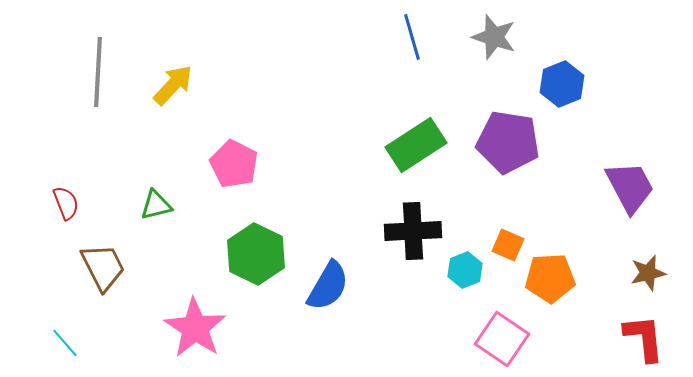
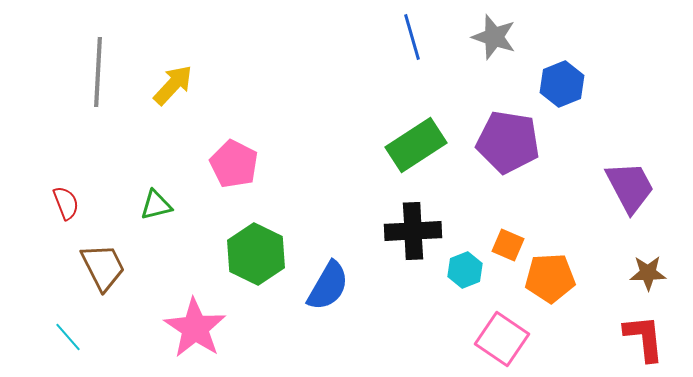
brown star: rotated 12 degrees clockwise
cyan line: moved 3 px right, 6 px up
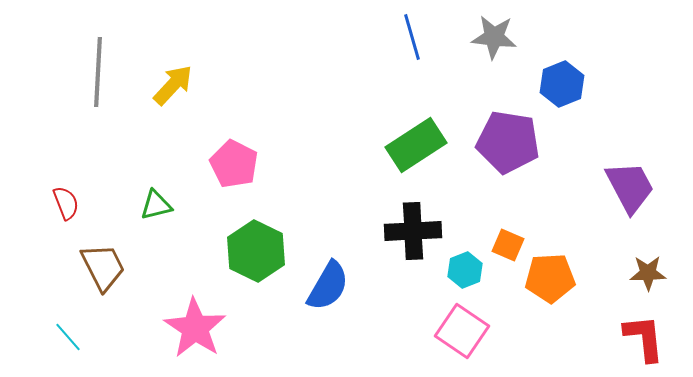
gray star: rotated 12 degrees counterclockwise
green hexagon: moved 3 px up
pink square: moved 40 px left, 8 px up
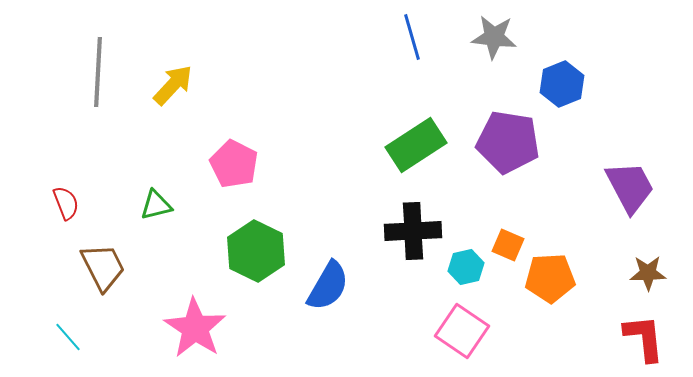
cyan hexagon: moved 1 px right, 3 px up; rotated 8 degrees clockwise
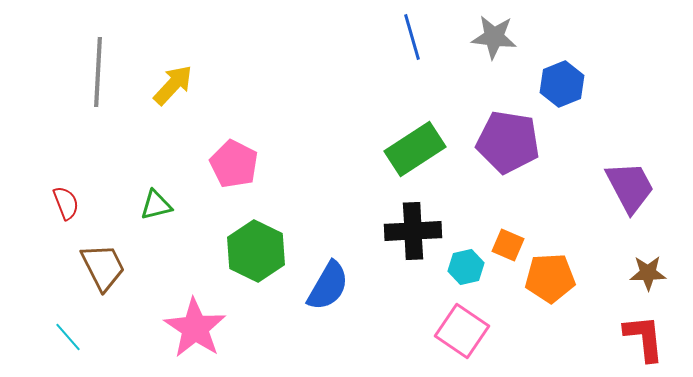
green rectangle: moved 1 px left, 4 px down
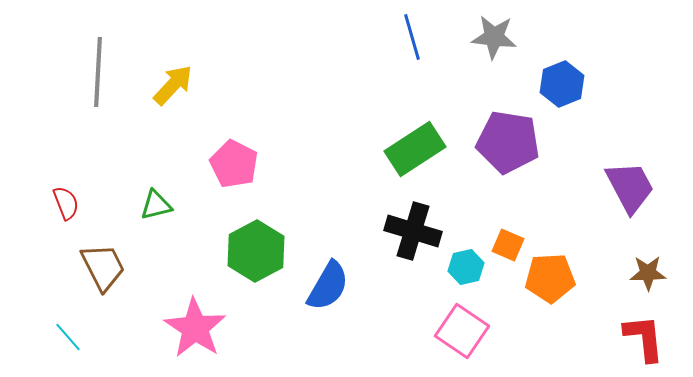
black cross: rotated 20 degrees clockwise
green hexagon: rotated 6 degrees clockwise
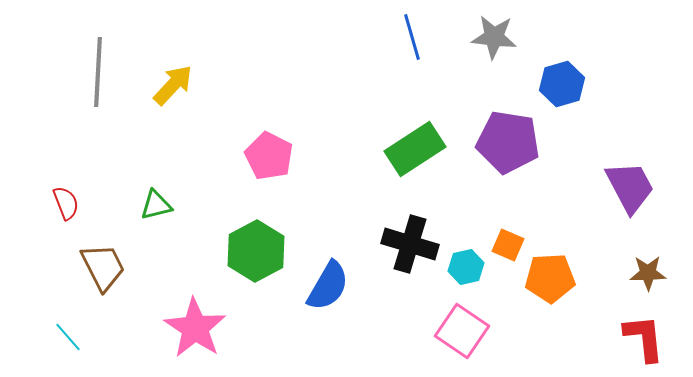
blue hexagon: rotated 6 degrees clockwise
pink pentagon: moved 35 px right, 8 px up
black cross: moved 3 px left, 13 px down
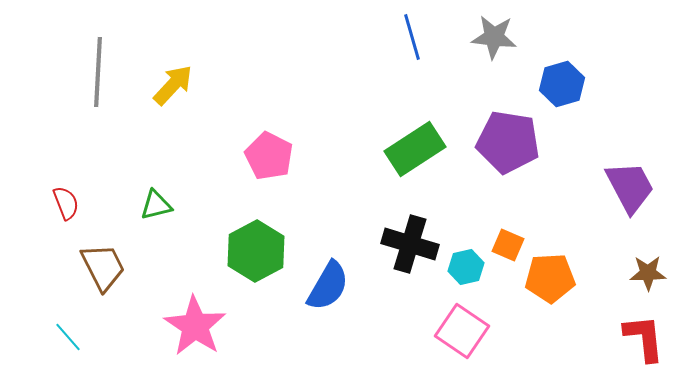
pink star: moved 2 px up
